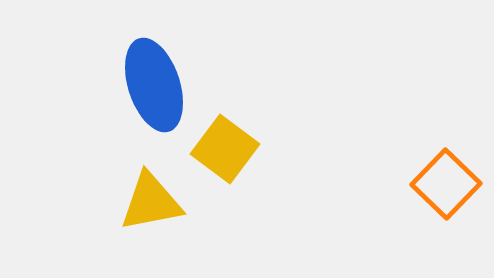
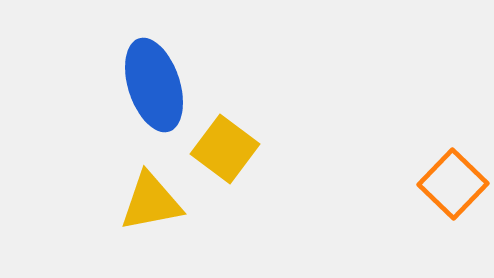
orange square: moved 7 px right
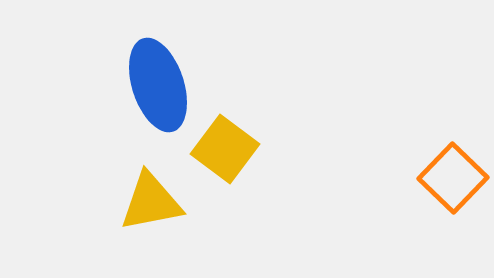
blue ellipse: moved 4 px right
orange square: moved 6 px up
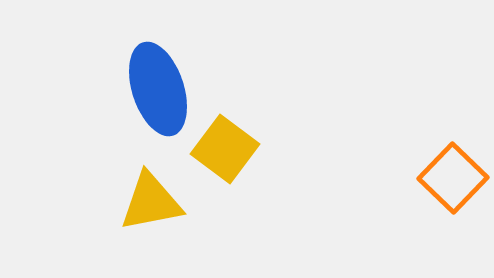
blue ellipse: moved 4 px down
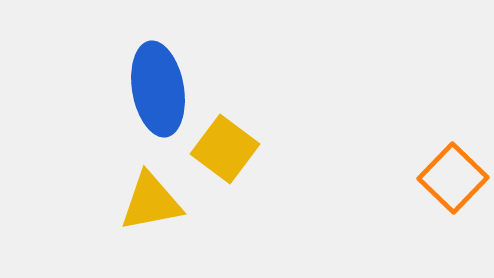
blue ellipse: rotated 8 degrees clockwise
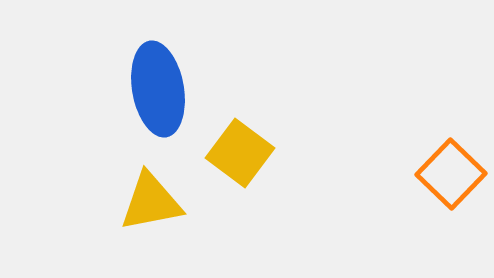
yellow square: moved 15 px right, 4 px down
orange square: moved 2 px left, 4 px up
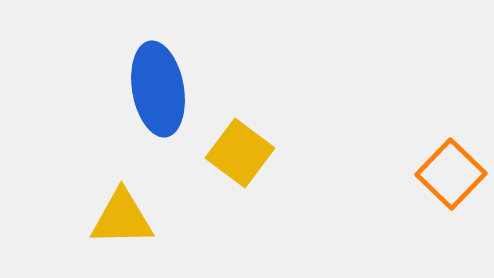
yellow triangle: moved 29 px left, 16 px down; rotated 10 degrees clockwise
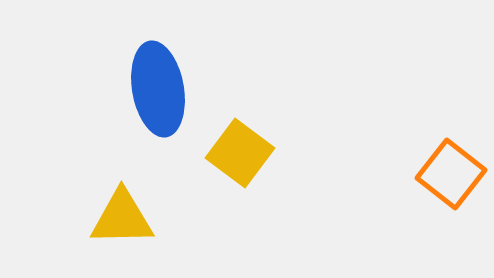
orange square: rotated 6 degrees counterclockwise
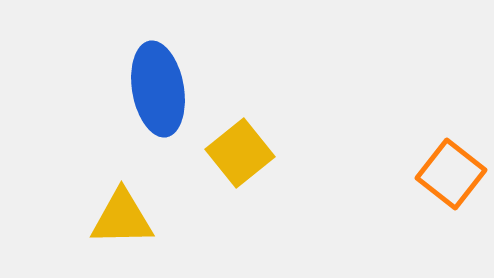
yellow square: rotated 14 degrees clockwise
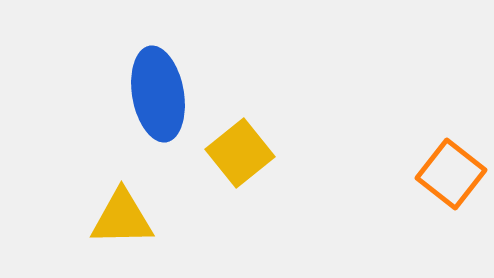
blue ellipse: moved 5 px down
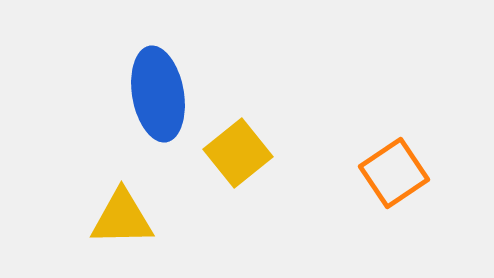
yellow square: moved 2 px left
orange square: moved 57 px left, 1 px up; rotated 18 degrees clockwise
